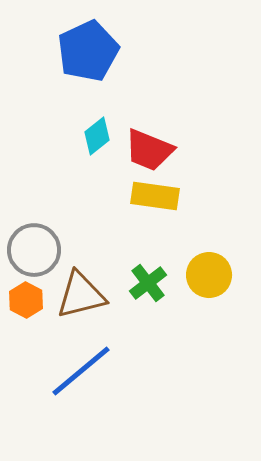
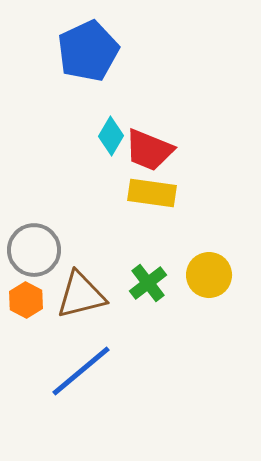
cyan diamond: moved 14 px right; rotated 21 degrees counterclockwise
yellow rectangle: moved 3 px left, 3 px up
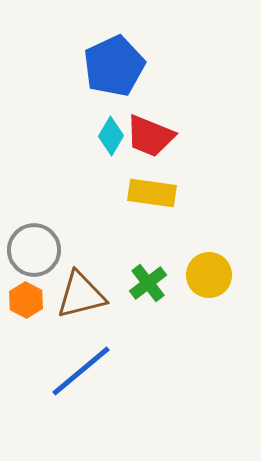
blue pentagon: moved 26 px right, 15 px down
red trapezoid: moved 1 px right, 14 px up
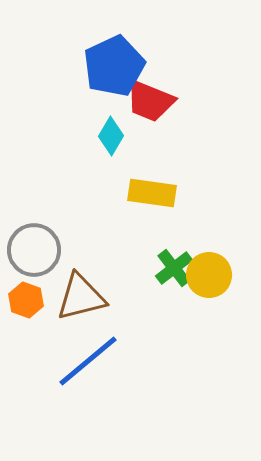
red trapezoid: moved 35 px up
green cross: moved 26 px right, 15 px up
brown triangle: moved 2 px down
orange hexagon: rotated 8 degrees counterclockwise
blue line: moved 7 px right, 10 px up
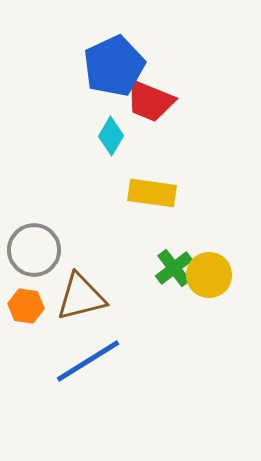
orange hexagon: moved 6 px down; rotated 12 degrees counterclockwise
blue line: rotated 8 degrees clockwise
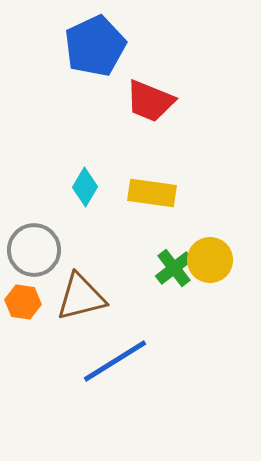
blue pentagon: moved 19 px left, 20 px up
cyan diamond: moved 26 px left, 51 px down
yellow circle: moved 1 px right, 15 px up
orange hexagon: moved 3 px left, 4 px up
blue line: moved 27 px right
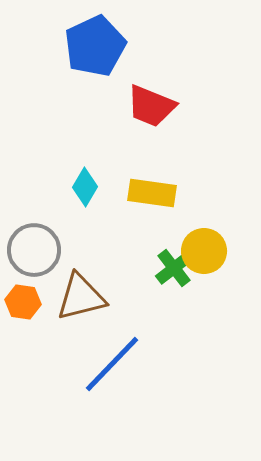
red trapezoid: moved 1 px right, 5 px down
yellow circle: moved 6 px left, 9 px up
blue line: moved 3 px left, 3 px down; rotated 14 degrees counterclockwise
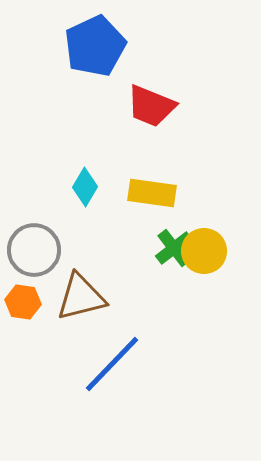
green cross: moved 20 px up
